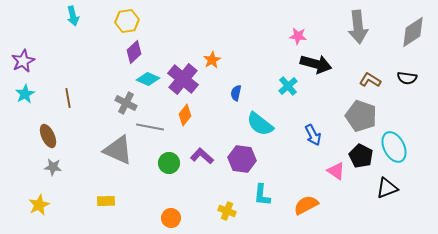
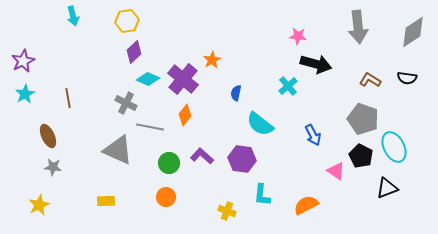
gray pentagon: moved 2 px right, 3 px down
orange circle: moved 5 px left, 21 px up
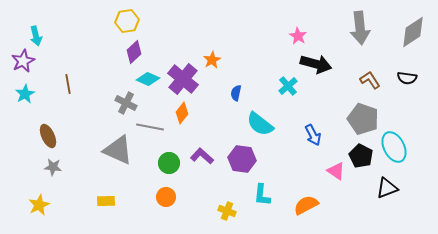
cyan arrow: moved 37 px left, 20 px down
gray arrow: moved 2 px right, 1 px down
pink star: rotated 24 degrees clockwise
brown L-shape: rotated 25 degrees clockwise
brown line: moved 14 px up
orange diamond: moved 3 px left, 2 px up
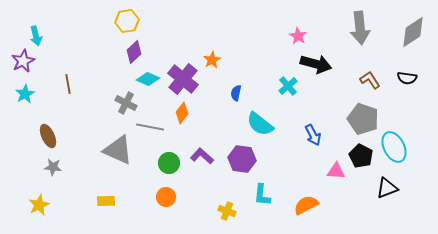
pink triangle: rotated 30 degrees counterclockwise
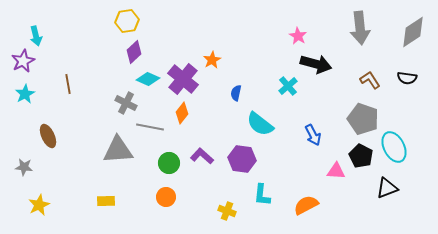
gray triangle: rotated 28 degrees counterclockwise
gray star: moved 29 px left
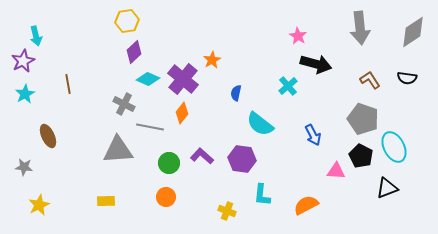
gray cross: moved 2 px left, 1 px down
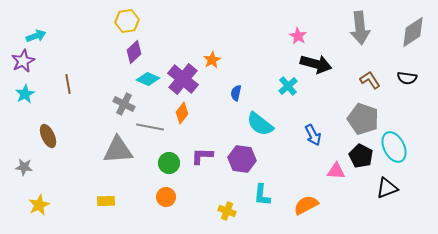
cyan arrow: rotated 96 degrees counterclockwise
purple L-shape: rotated 40 degrees counterclockwise
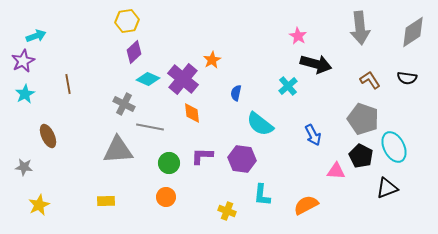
orange diamond: moved 10 px right; rotated 45 degrees counterclockwise
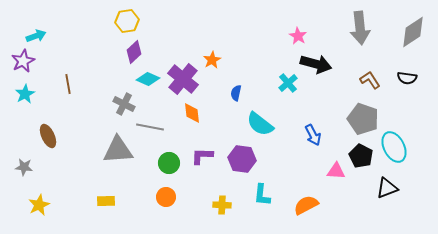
cyan cross: moved 3 px up
yellow cross: moved 5 px left, 6 px up; rotated 18 degrees counterclockwise
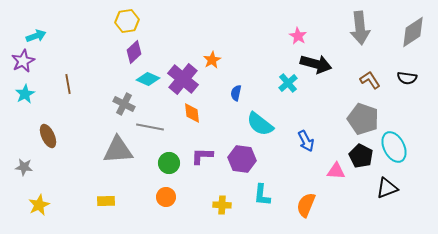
blue arrow: moved 7 px left, 6 px down
orange semicircle: rotated 40 degrees counterclockwise
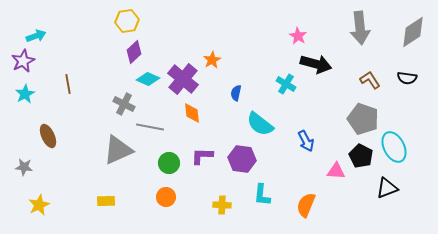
cyan cross: moved 2 px left, 1 px down; rotated 18 degrees counterclockwise
gray triangle: rotated 20 degrees counterclockwise
